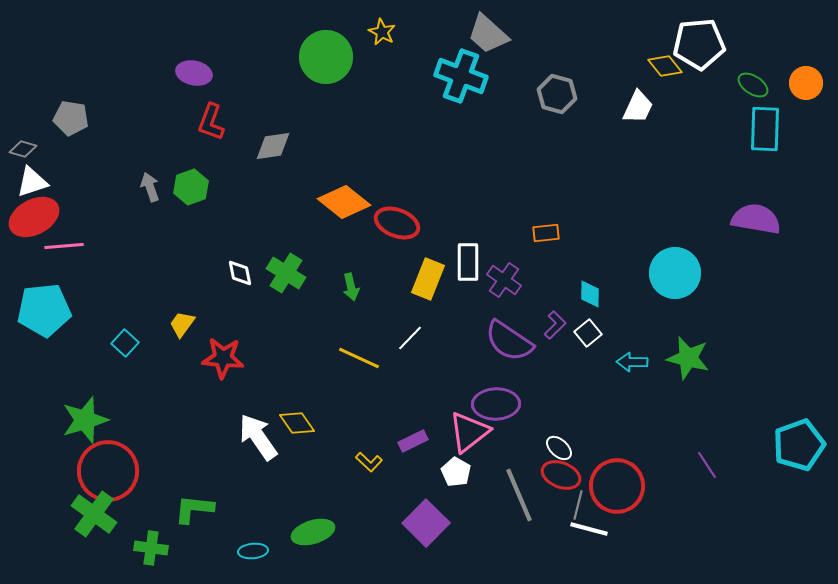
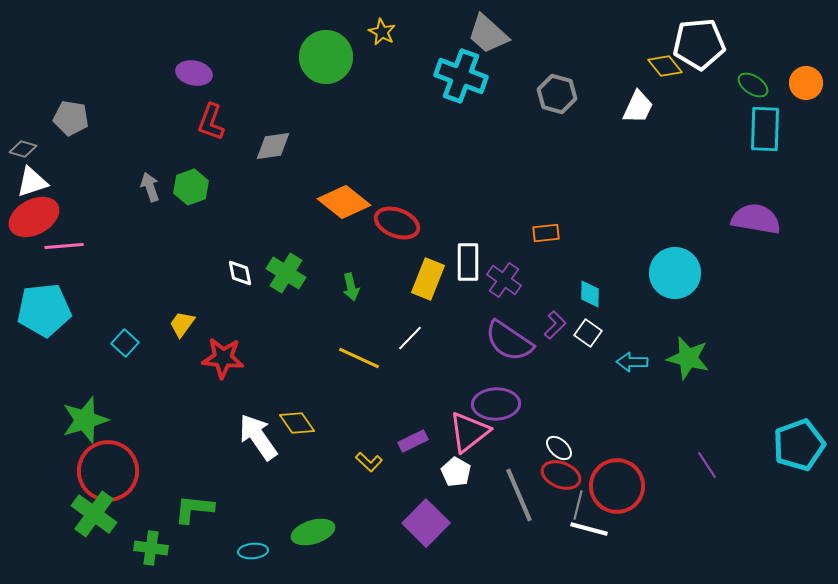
white square at (588, 333): rotated 16 degrees counterclockwise
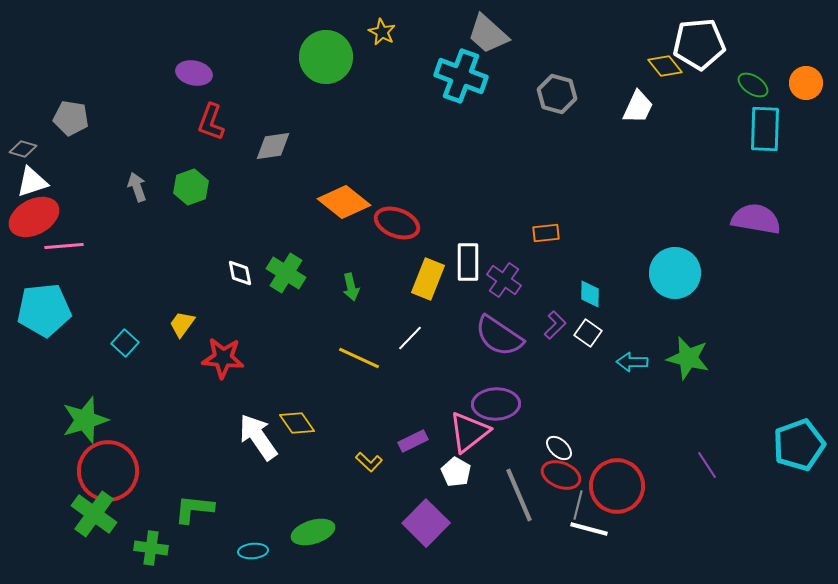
gray arrow at (150, 187): moved 13 px left
purple semicircle at (509, 341): moved 10 px left, 5 px up
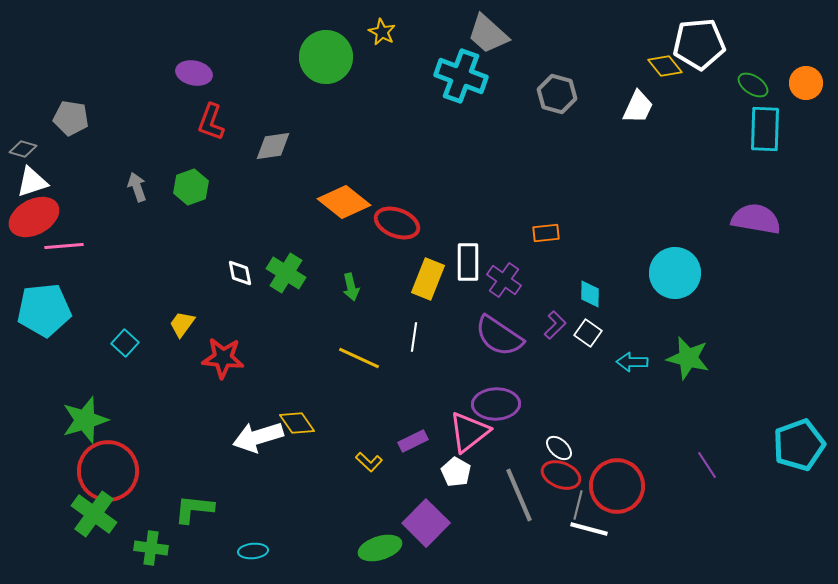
white line at (410, 338): moved 4 px right, 1 px up; rotated 36 degrees counterclockwise
white arrow at (258, 437): rotated 72 degrees counterclockwise
green ellipse at (313, 532): moved 67 px right, 16 px down
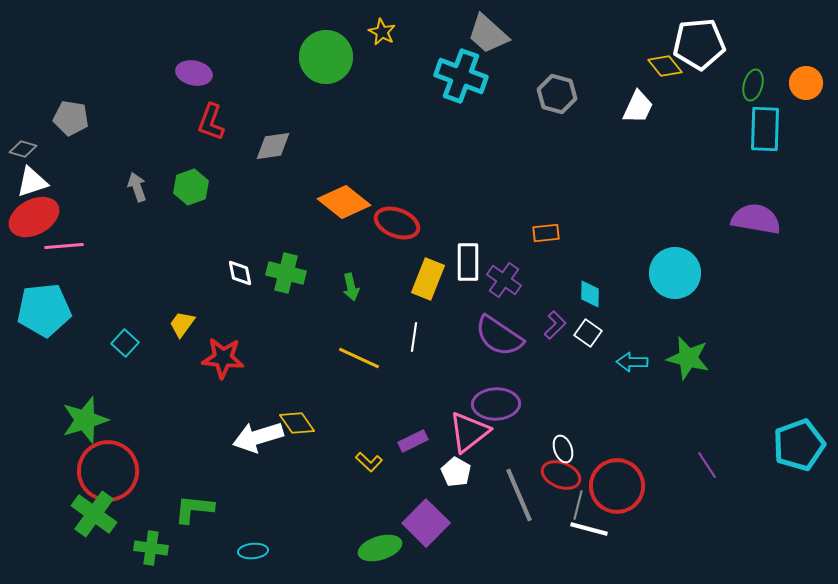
green ellipse at (753, 85): rotated 72 degrees clockwise
green cross at (286, 273): rotated 18 degrees counterclockwise
white ellipse at (559, 448): moved 4 px right, 1 px down; rotated 28 degrees clockwise
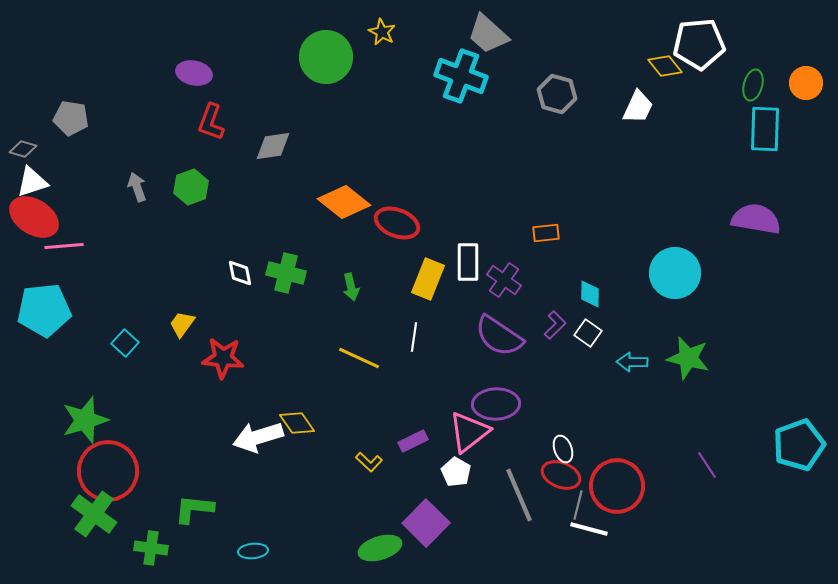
red ellipse at (34, 217): rotated 60 degrees clockwise
